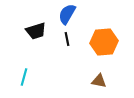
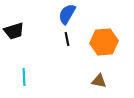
black trapezoid: moved 22 px left
cyan line: rotated 18 degrees counterclockwise
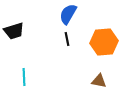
blue semicircle: moved 1 px right
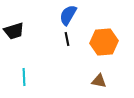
blue semicircle: moved 1 px down
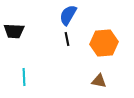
black trapezoid: rotated 20 degrees clockwise
orange hexagon: moved 1 px down
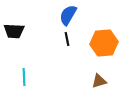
brown triangle: rotated 28 degrees counterclockwise
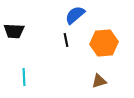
blue semicircle: moved 7 px right; rotated 20 degrees clockwise
black line: moved 1 px left, 1 px down
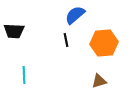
cyan line: moved 2 px up
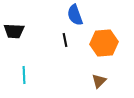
blue semicircle: rotated 70 degrees counterclockwise
black line: moved 1 px left
brown triangle: rotated 28 degrees counterclockwise
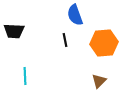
cyan line: moved 1 px right, 1 px down
